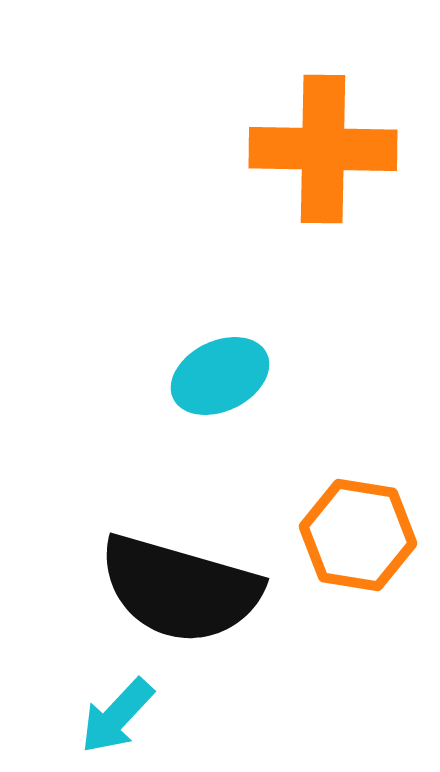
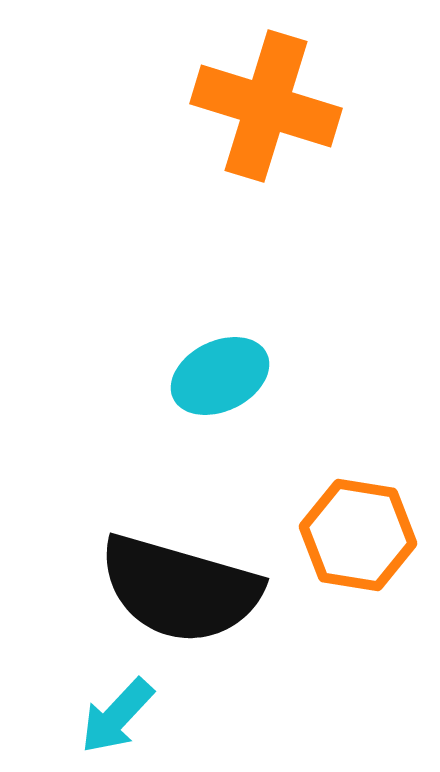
orange cross: moved 57 px left, 43 px up; rotated 16 degrees clockwise
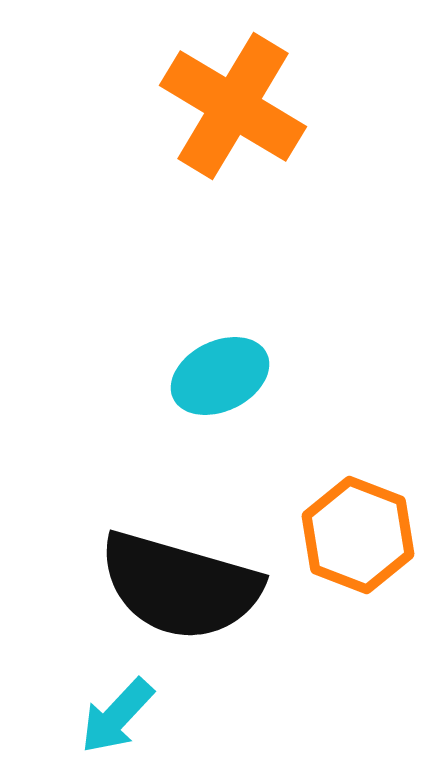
orange cross: moved 33 px left; rotated 14 degrees clockwise
orange hexagon: rotated 12 degrees clockwise
black semicircle: moved 3 px up
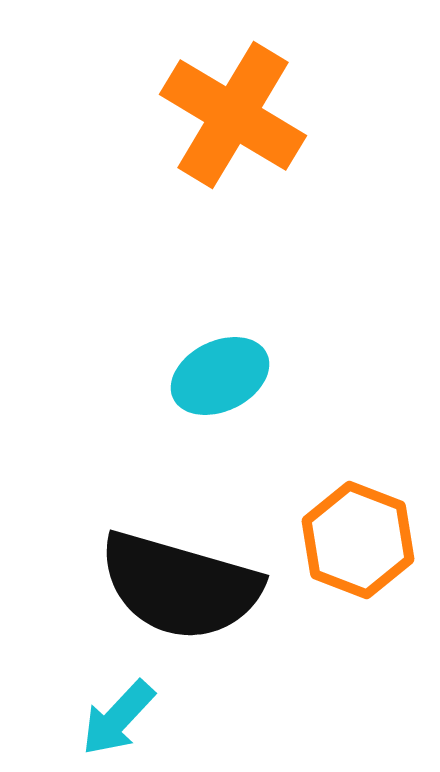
orange cross: moved 9 px down
orange hexagon: moved 5 px down
cyan arrow: moved 1 px right, 2 px down
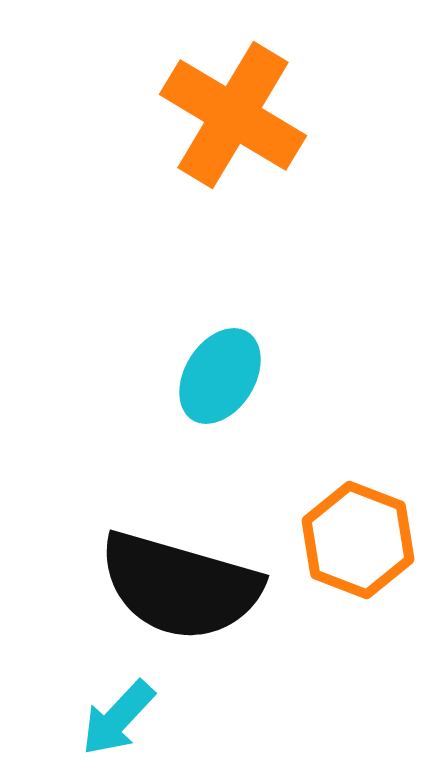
cyan ellipse: rotated 32 degrees counterclockwise
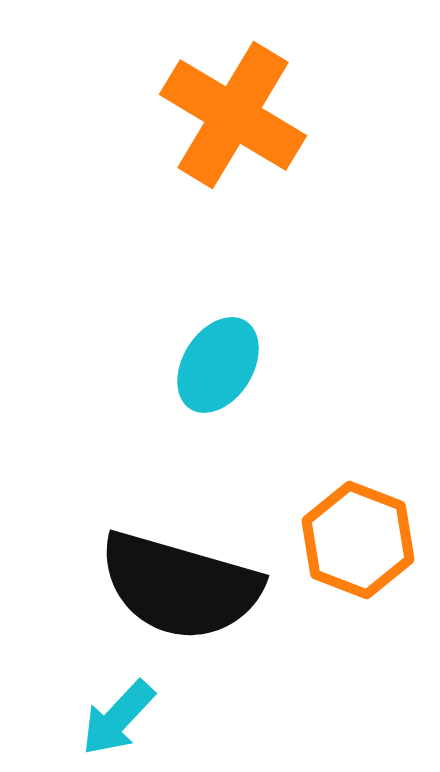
cyan ellipse: moved 2 px left, 11 px up
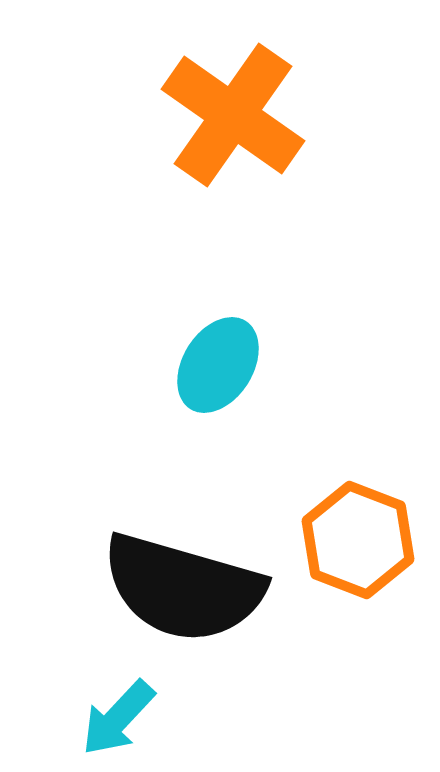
orange cross: rotated 4 degrees clockwise
black semicircle: moved 3 px right, 2 px down
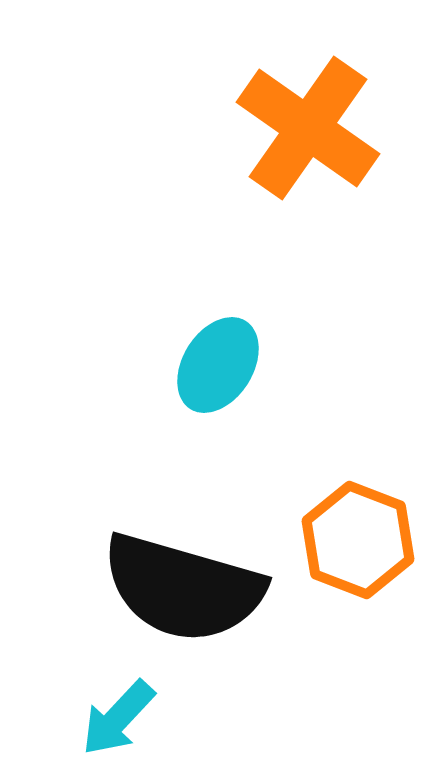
orange cross: moved 75 px right, 13 px down
